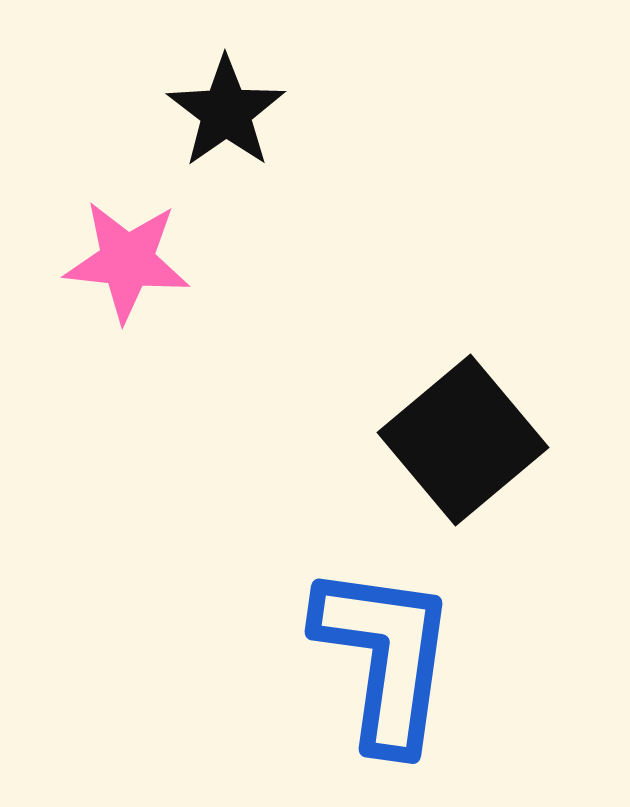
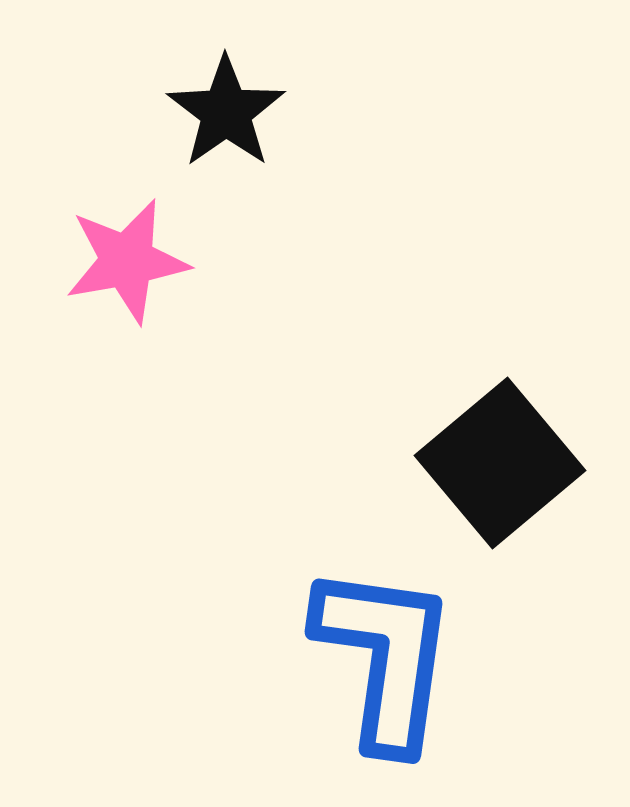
pink star: rotated 16 degrees counterclockwise
black square: moved 37 px right, 23 px down
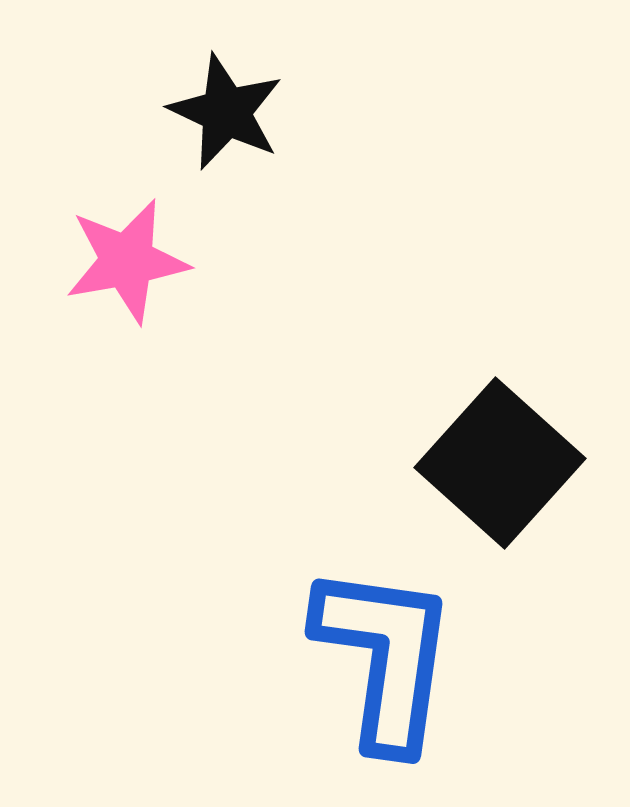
black star: rotated 12 degrees counterclockwise
black square: rotated 8 degrees counterclockwise
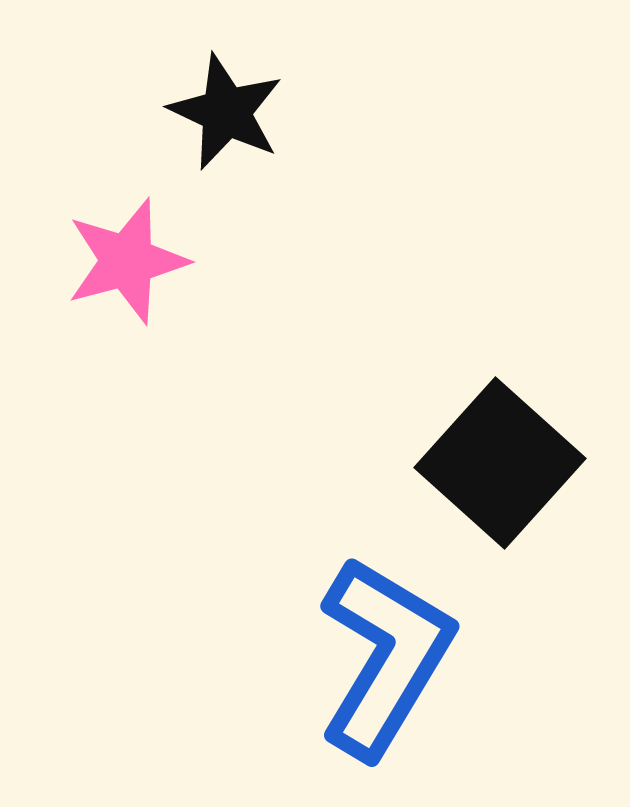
pink star: rotated 5 degrees counterclockwise
blue L-shape: rotated 23 degrees clockwise
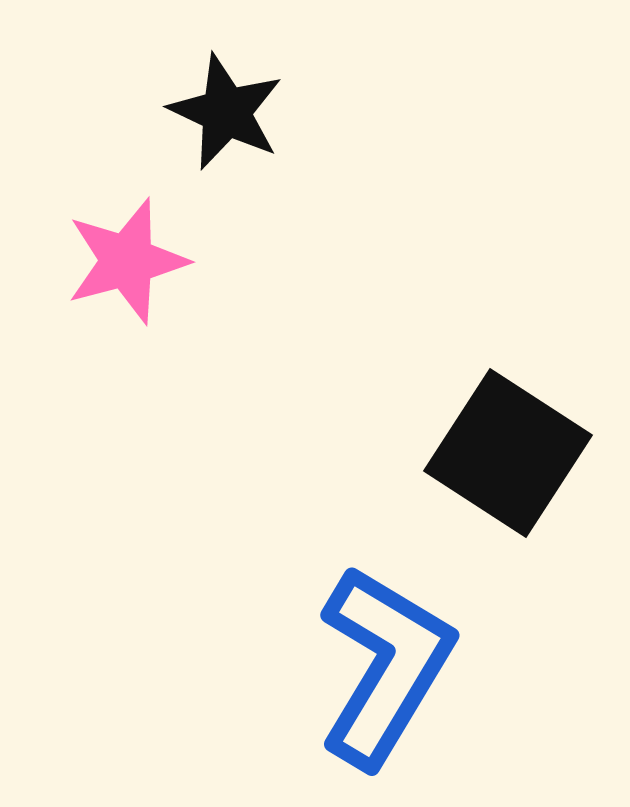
black square: moved 8 px right, 10 px up; rotated 9 degrees counterclockwise
blue L-shape: moved 9 px down
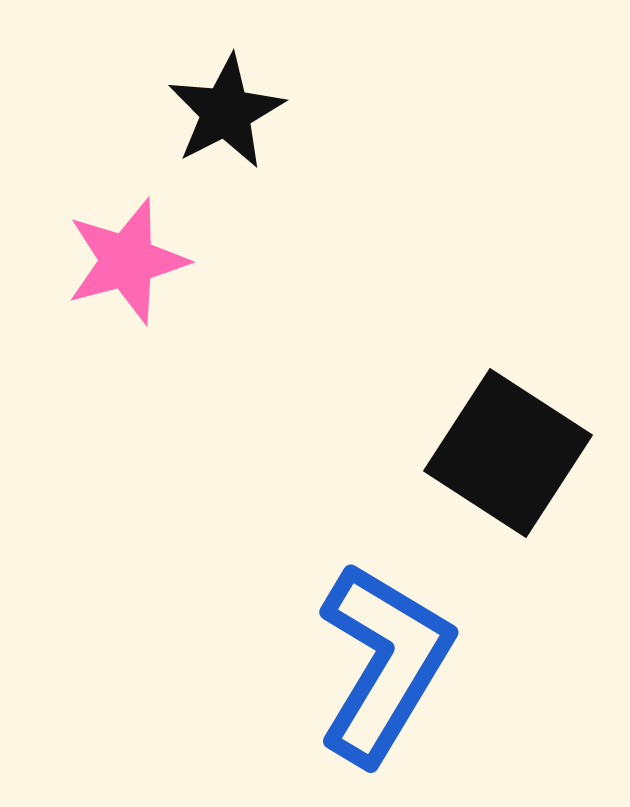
black star: rotated 20 degrees clockwise
blue L-shape: moved 1 px left, 3 px up
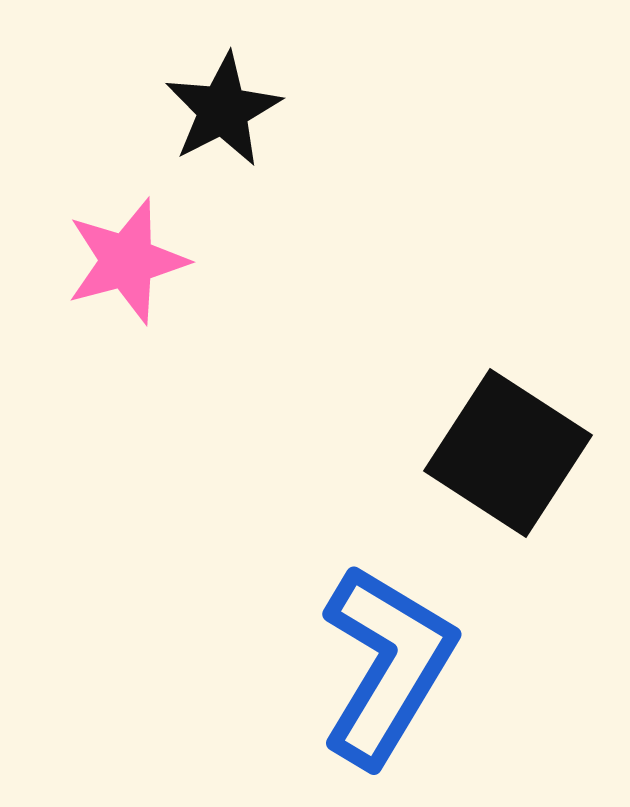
black star: moved 3 px left, 2 px up
blue L-shape: moved 3 px right, 2 px down
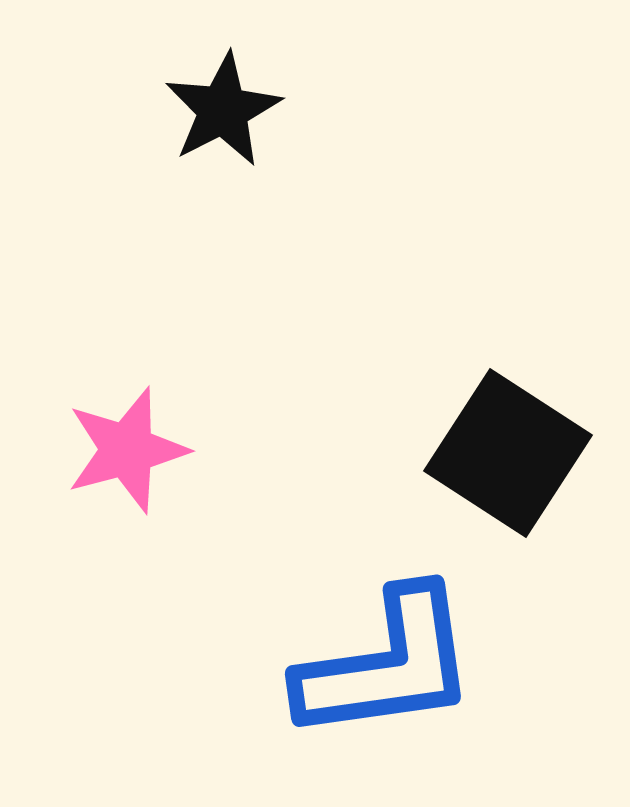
pink star: moved 189 px down
blue L-shape: rotated 51 degrees clockwise
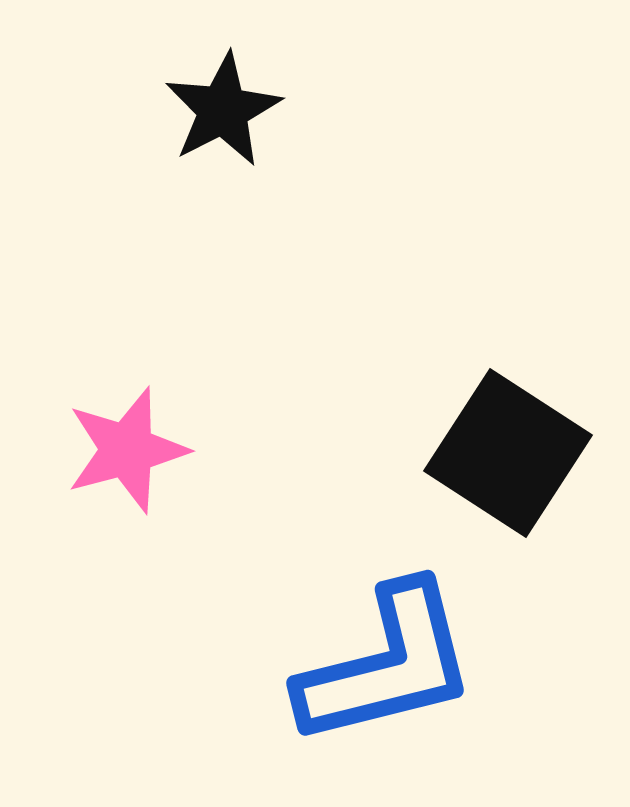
blue L-shape: rotated 6 degrees counterclockwise
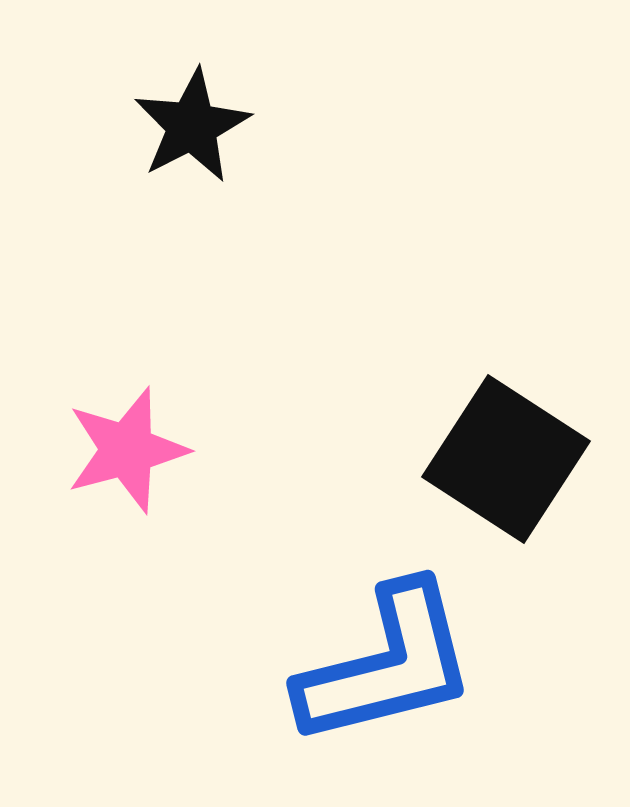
black star: moved 31 px left, 16 px down
black square: moved 2 px left, 6 px down
